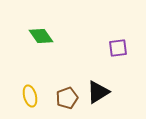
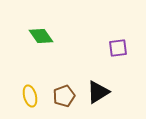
brown pentagon: moved 3 px left, 2 px up
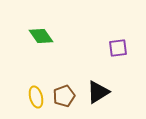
yellow ellipse: moved 6 px right, 1 px down
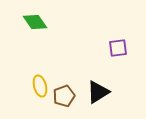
green diamond: moved 6 px left, 14 px up
yellow ellipse: moved 4 px right, 11 px up
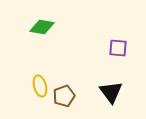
green diamond: moved 7 px right, 5 px down; rotated 45 degrees counterclockwise
purple square: rotated 12 degrees clockwise
black triangle: moved 13 px right; rotated 35 degrees counterclockwise
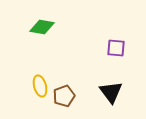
purple square: moved 2 px left
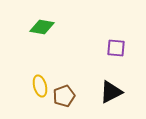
black triangle: rotated 40 degrees clockwise
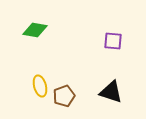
green diamond: moved 7 px left, 3 px down
purple square: moved 3 px left, 7 px up
black triangle: rotated 45 degrees clockwise
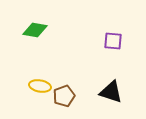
yellow ellipse: rotated 65 degrees counterclockwise
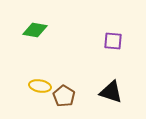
brown pentagon: rotated 20 degrees counterclockwise
